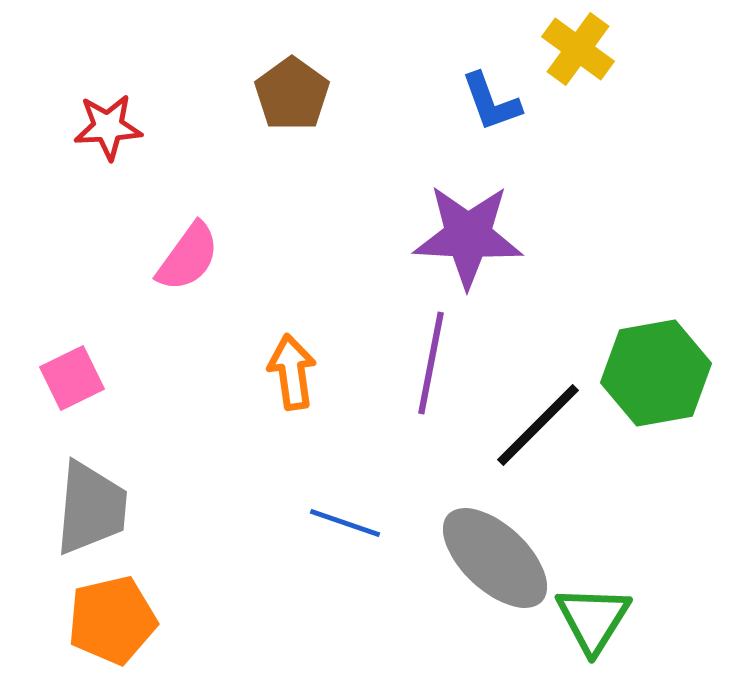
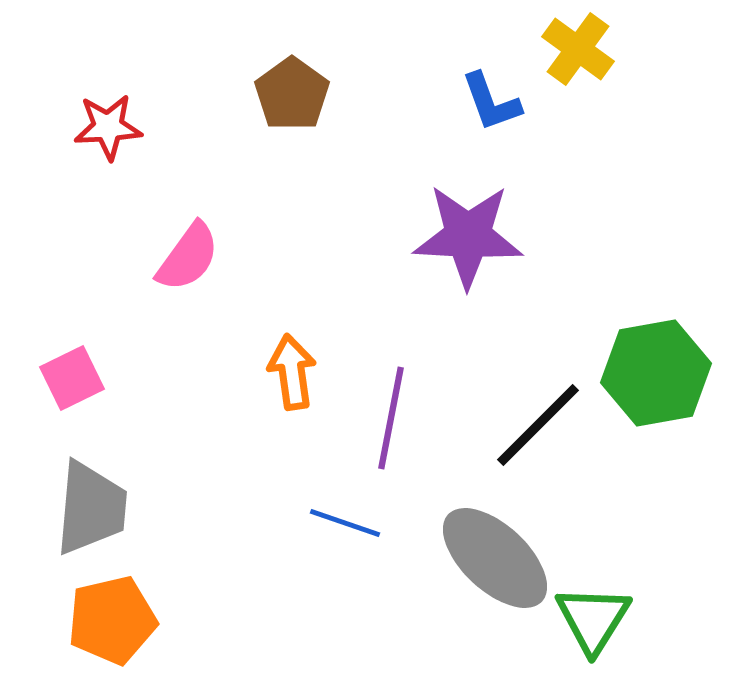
purple line: moved 40 px left, 55 px down
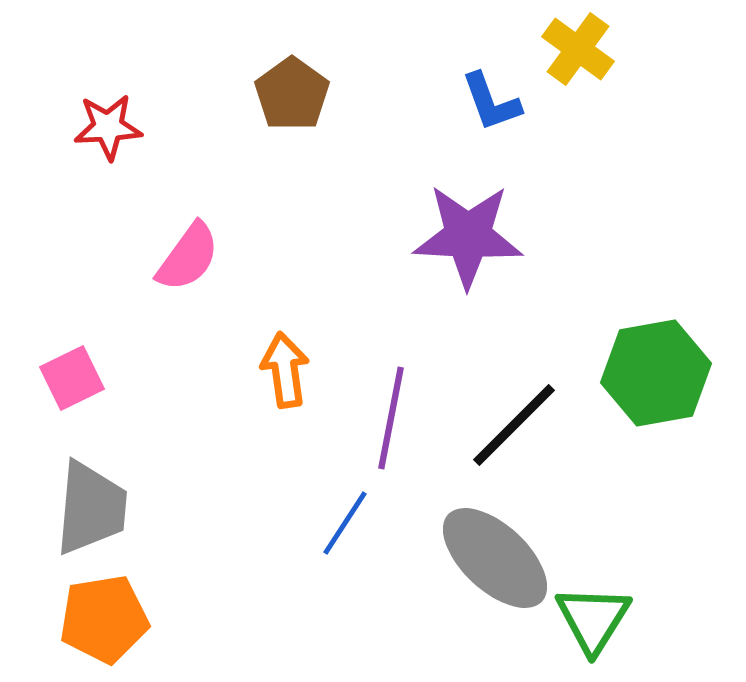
orange arrow: moved 7 px left, 2 px up
black line: moved 24 px left
blue line: rotated 76 degrees counterclockwise
orange pentagon: moved 8 px left, 1 px up; rotated 4 degrees clockwise
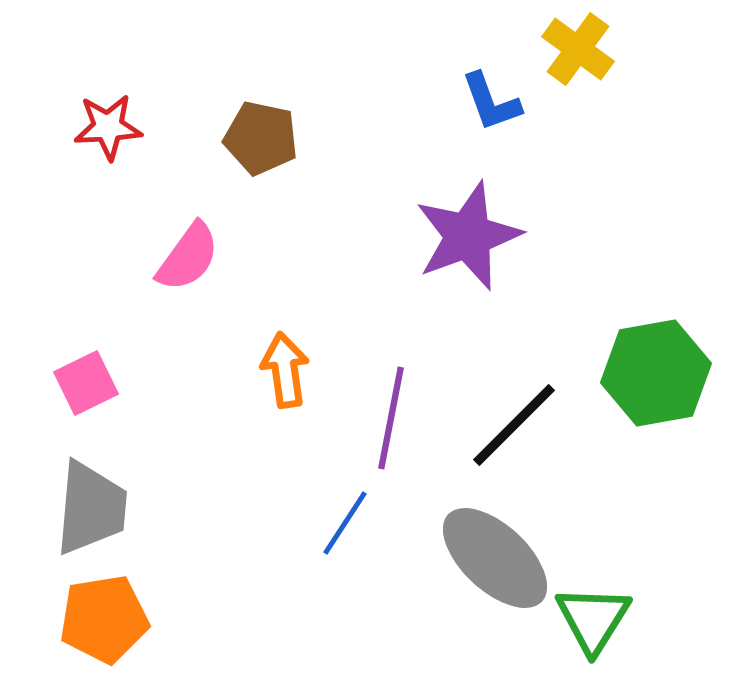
brown pentagon: moved 31 px left, 44 px down; rotated 24 degrees counterclockwise
purple star: rotated 23 degrees counterclockwise
pink square: moved 14 px right, 5 px down
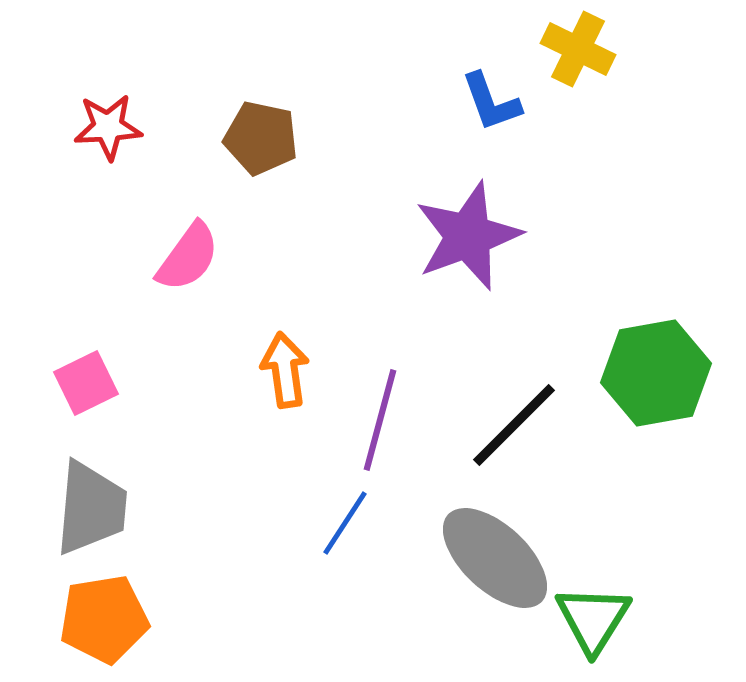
yellow cross: rotated 10 degrees counterclockwise
purple line: moved 11 px left, 2 px down; rotated 4 degrees clockwise
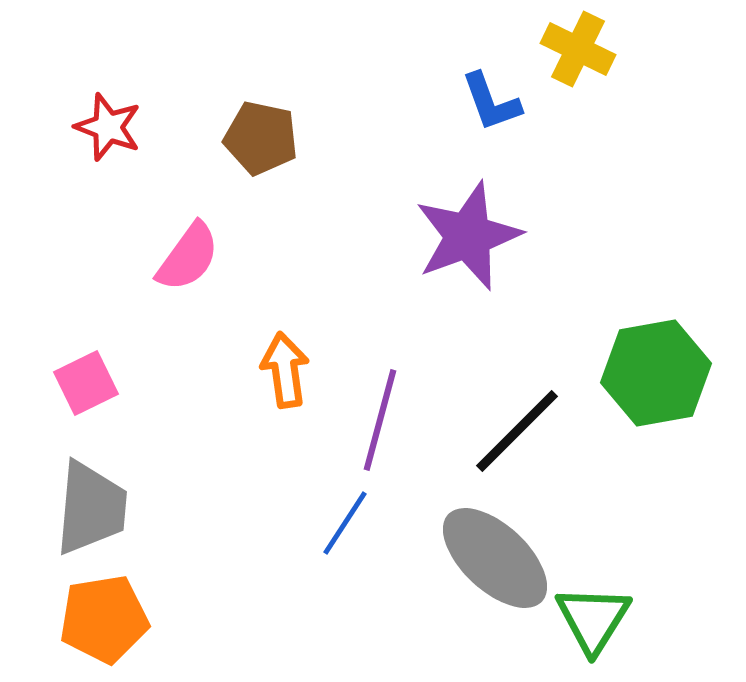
red star: rotated 24 degrees clockwise
black line: moved 3 px right, 6 px down
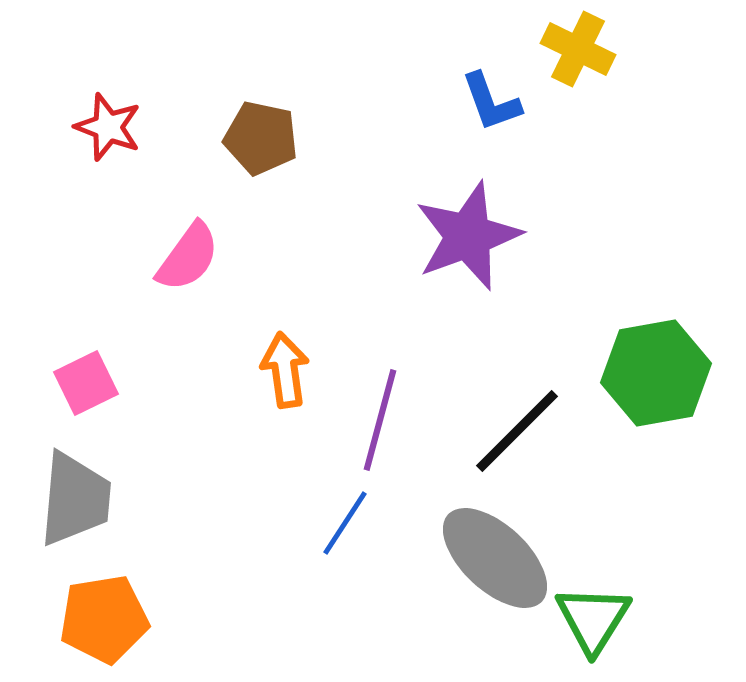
gray trapezoid: moved 16 px left, 9 px up
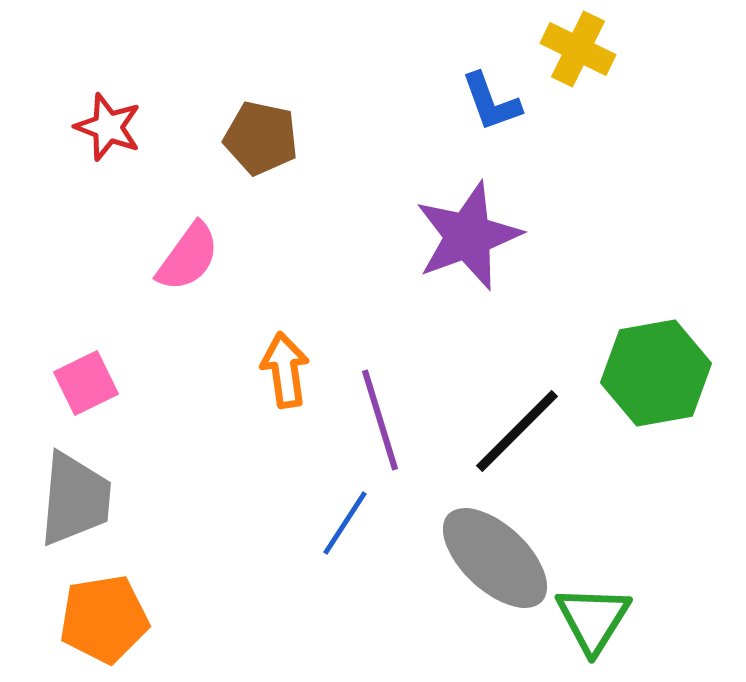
purple line: rotated 32 degrees counterclockwise
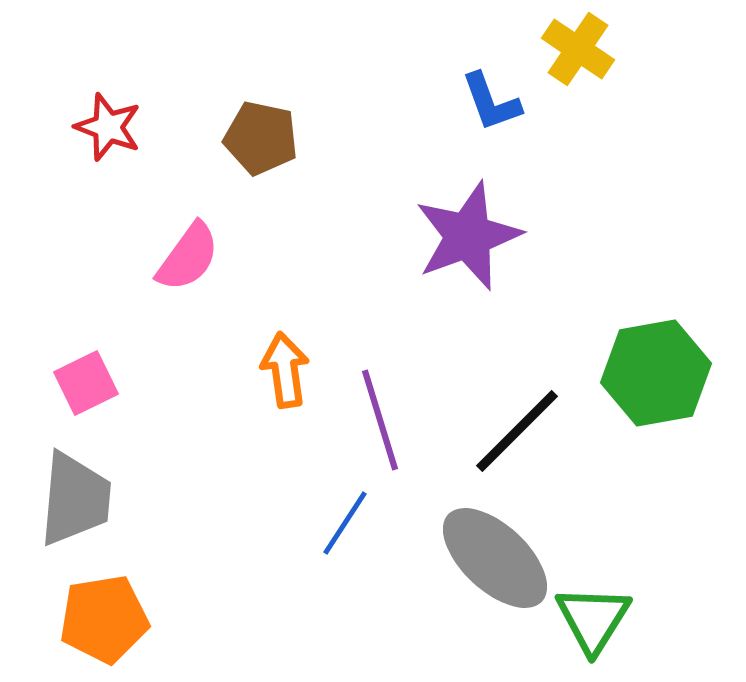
yellow cross: rotated 8 degrees clockwise
